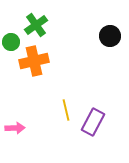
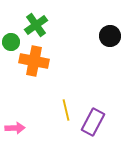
orange cross: rotated 24 degrees clockwise
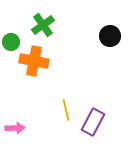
green cross: moved 7 px right
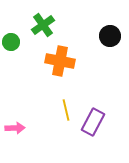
orange cross: moved 26 px right
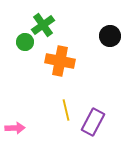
green circle: moved 14 px right
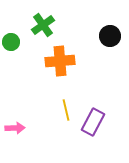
green circle: moved 14 px left
orange cross: rotated 16 degrees counterclockwise
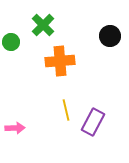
green cross: rotated 10 degrees counterclockwise
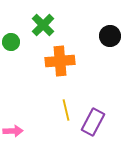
pink arrow: moved 2 px left, 3 px down
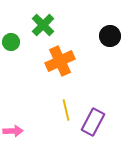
orange cross: rotated 20 degrees counterclockwise
